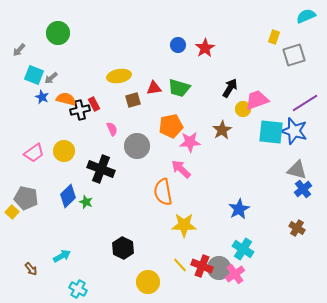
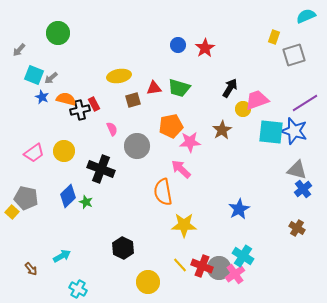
cyan cross at (243, 249): moved 7 px down
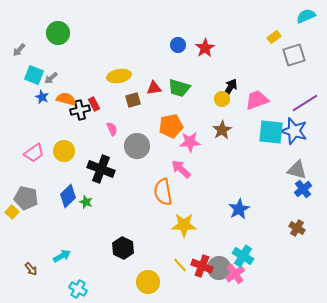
yellow rectangle at (274, 37): rotated 32 degrees clockwise
yellow circle at (243, 109): moved 21 px left, 10 px up
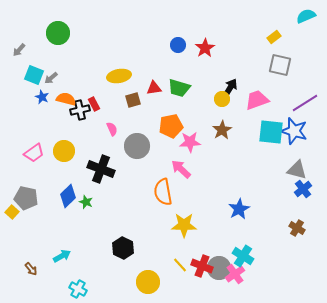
gray square at (294, 55): moved 14 px left, 10 px down; rotated 30 degrees clockwise
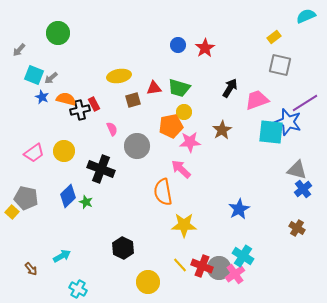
yellow circle at (222, 99): moved 38 px left, 13 px down
blue star at (294, 131): moved 6 px left, 9 px up
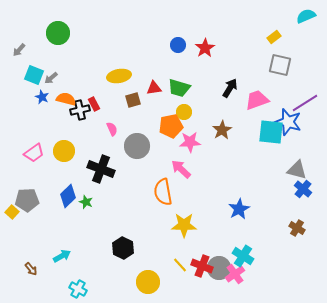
blue cross at (303, 189): rotated 12 degrees counterclockwise
gray pentagon at (26, 198): moved 1 px right, 2 px down; rotated 15 degrees counterclockwise
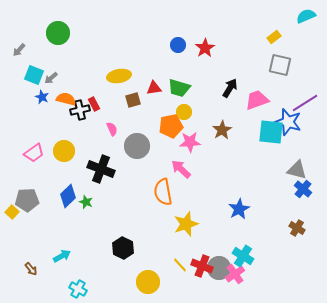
yellow star at (184, 225): moved 2 px right, 1 px up; rotated 20 degrees counterclockwise
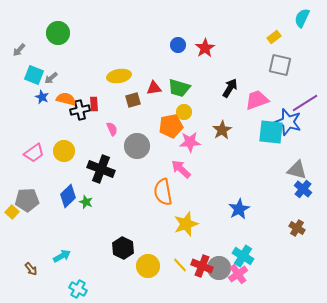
cyan semicircle at (306, 16): moved 4 px left, 2 px down; rotated 42 degrees counterclockwise
red rectangle at (94, 104): rotated 24 degrees clockwise
pink cross at (235, 274): moved 3 px right
yellow circle at (148, 282): moved 16 px up
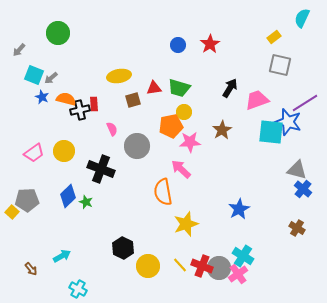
red star at (205, 48): moved 5 px right, 4 px up
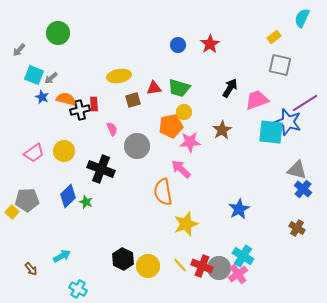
black hexagon at (123, 248): moved 11 px down
